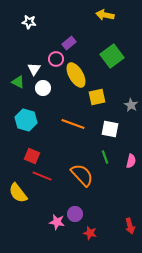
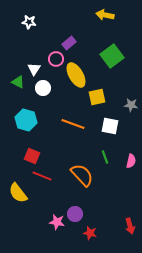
gray star: rotated 24 degrees counterclockwise
white square: moved 3 px up
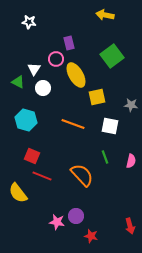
purple rectangle: rotated 64 degrees counterclockwise
purple circle: moved 1 px right, 2 px down
red star: moved 1 px right, 3 px down
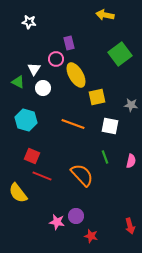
green square: moved 8 px right, 2 px up
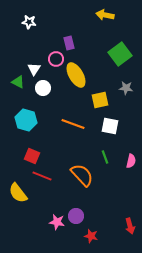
yellow square: moved 3 px right, 3 px down
gray star: moved 5 px left, 17 px up
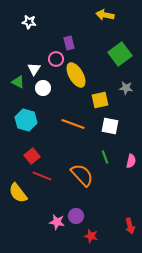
red square: rotated 28 degrees clockwise
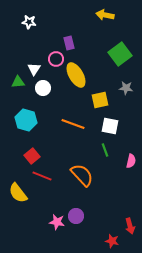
green triangle: rotated 32 degrees counterclockwise
green line: moved 7 px up
red star: moved 21 px right, 5 px down
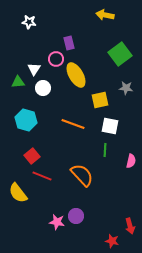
green line: rotated 24 degrees clockwise
